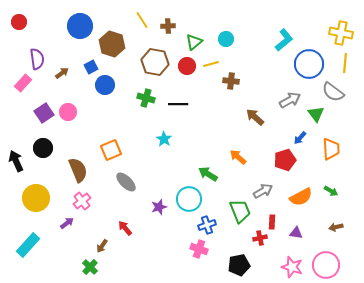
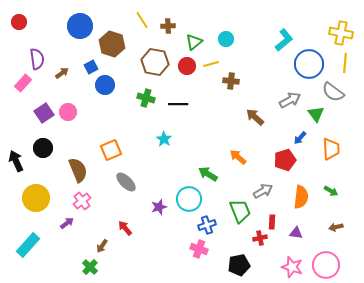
orange semicircle at (301, 197): rotated 55 degrees counterclockwise
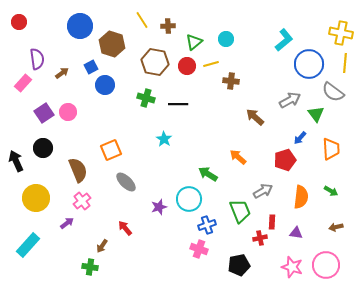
green cross at (90, 267): rotated 35 degrees counterclockwise
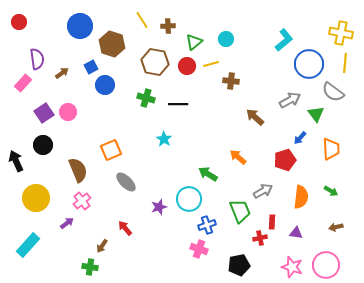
black circle at (43, 148): moved 3 px up
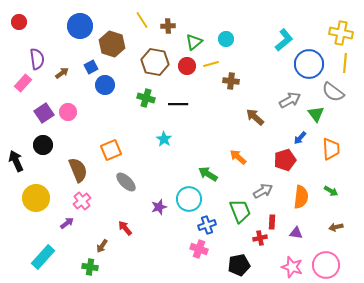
cyan rectangle at (28, 245): moved 15 px right, 12 px down
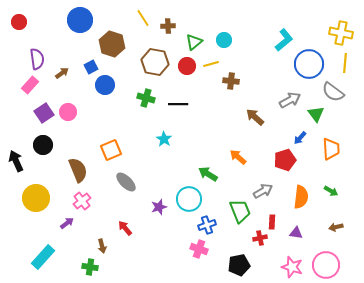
yellow line at (142, 20): moved 1 px right, 2 px up
blue circle at (80, 26): moved 6 px up
cyan circle at (226, 39): moved 2 px left, 1 px down
pink rectangle at (23, 83): moved 7 px right, 2 px down
brown arrow at (102, 246): rotated 48 degrees counterclockwise
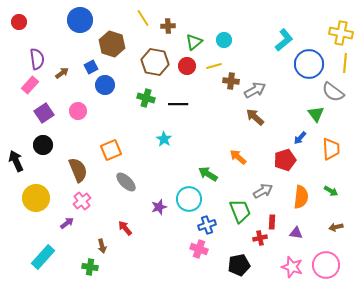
yellow line at (211, 64): moved 3 px right, 2 px down
gray arrow at (290, 100): moved 35 px left, 10 px up
pink circle at (68, 112): moved 10 px right, 1 px up
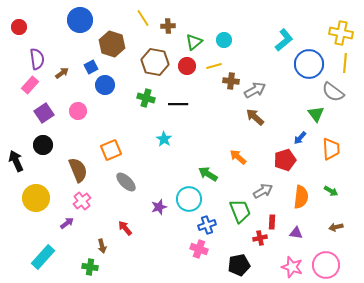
red circle at (19, 22): moved 5 px down
